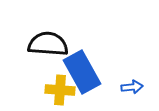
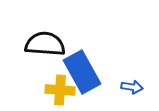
black semicircle: moved 3 px left
blue arrow: rotated 15 degrees clockwise
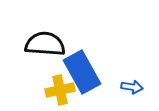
yellow cross: rotated 16 degrees counterclockwise
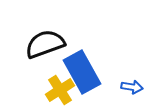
black semicircle: rotated 24 degrees counterclockwise
yellow cross: rotated 20 degrees counterclockwise
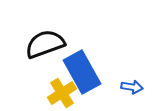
yellow cross: moved 2 px right, 3 px down
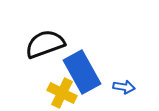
blue arrow: moved 8 px left
yellow cross: rotated 32 degrees counterclockwise
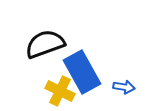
yellow cross: moved 2 px left, 2 px up
